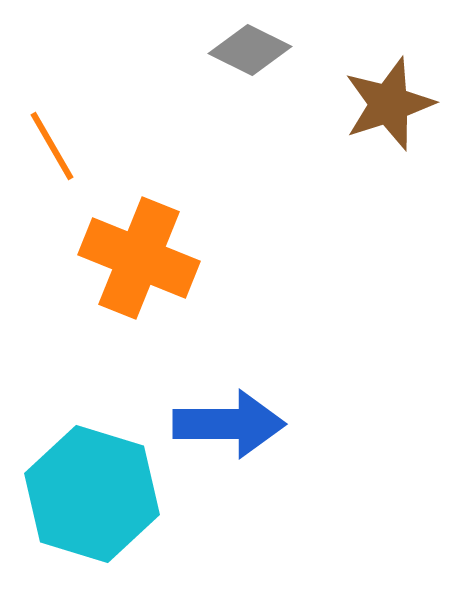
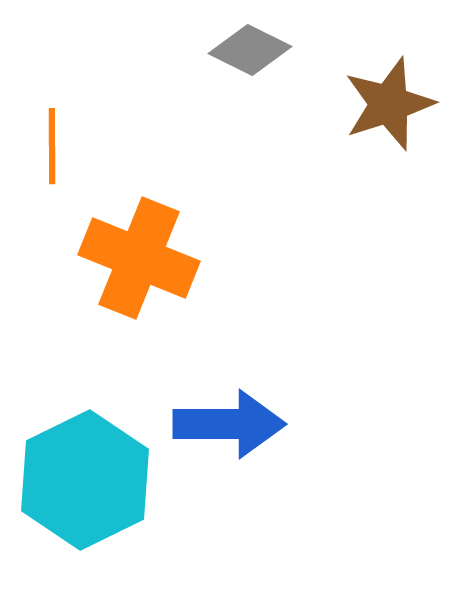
orange line: rotated 30 degrees clockwise
cyan hexagon: moved 7 px left, 14 px up; rotated 17 degrees clockwise
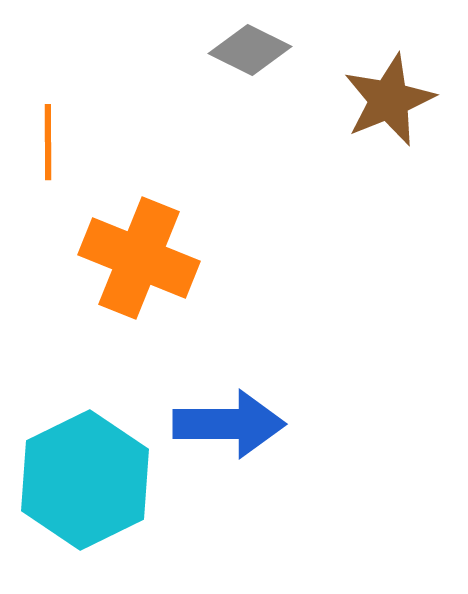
brown star: moved 4 px up; rotated 4 degrees counterclockwise
orange line: moved 4 px left, 4 px up
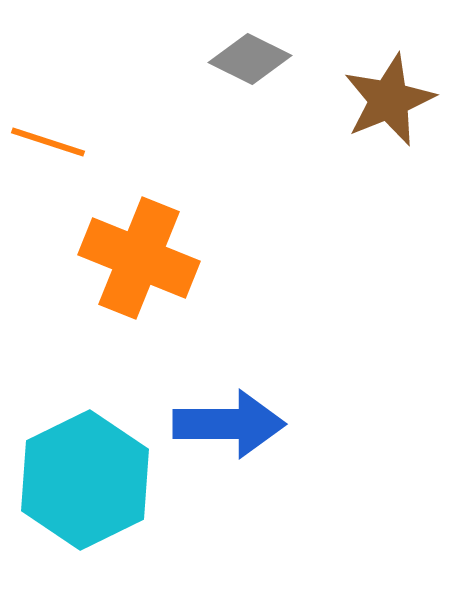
gray diamond: moved 9 px down
orange line: rotated 72 degrees counterclockwise
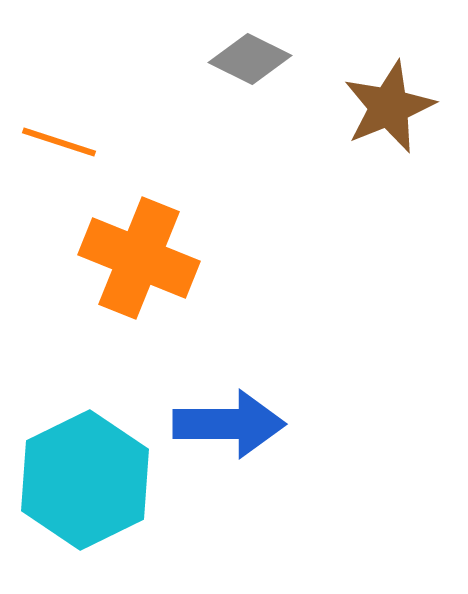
brown star: moved 7 px down
orange line: moved 11 px right
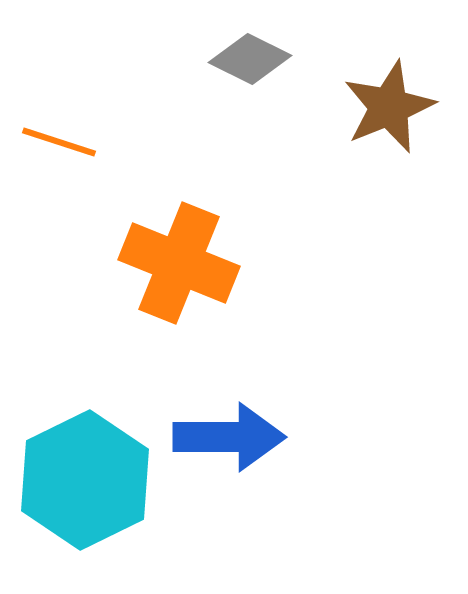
orange cross: moved 40 px right, 5 px down
blue arrow: moved 13 px down
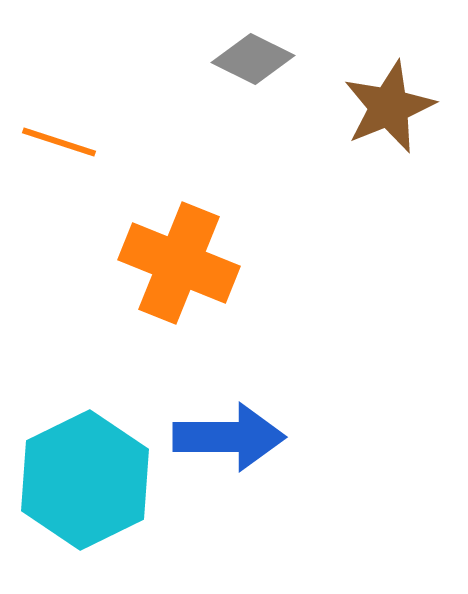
gray diamond: moved 3 px right
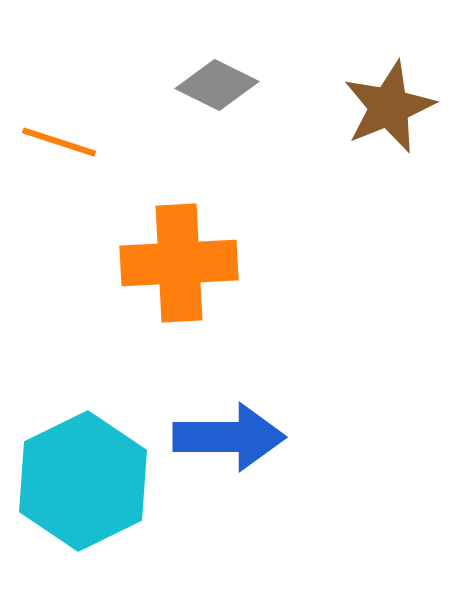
gray diamond: moved 36 px left, 26 px down
orange cross: rotated 25 degrees counterclockwise
cyan hexagon: moved 2 px left, 1 px down
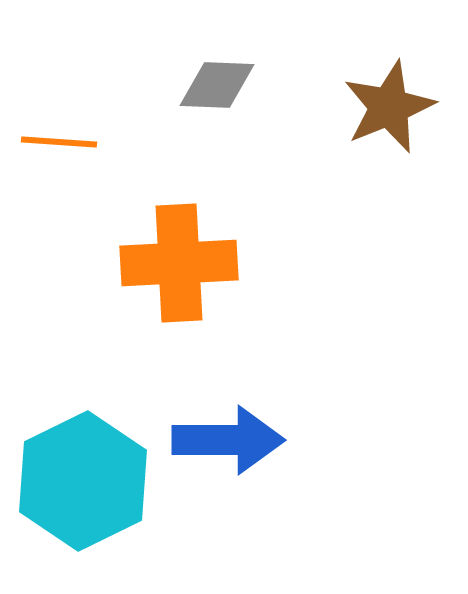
gray diamond: rotated 24 degrees counterclockwise
orange line: rotated 14 degrees counterclockwise
blue arrow: moved 1 px left, 3 px down
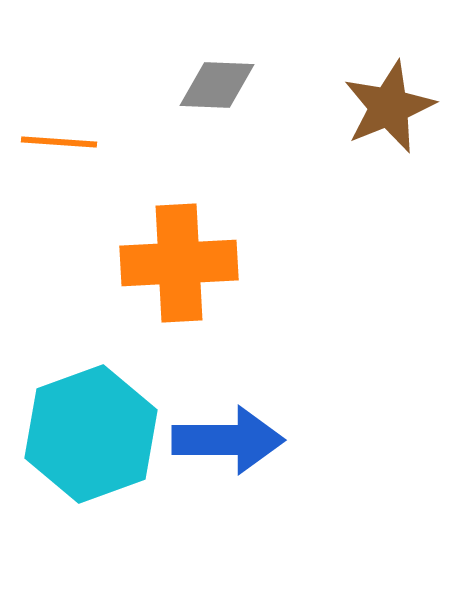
cyan hexagon: moved 8 px right, 47 px up; rotated 6 degrees clockwise
